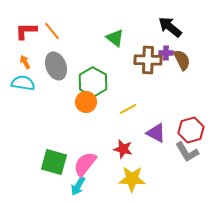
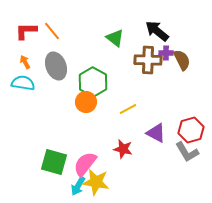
black arrow: moved 13 px left, 4 px down
yellow star: moved 36 px left, 3 px down; rotated 8 degrees clockwise
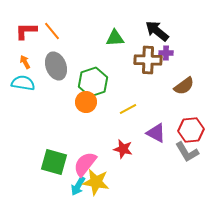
green triangle: rotated 42 degrees counterclockwise
brown semicircle: moved 2 px right, 26 px down; rotated 80 degrees clockwise
green hexagon: rotated 12 degrees clockwise
red hexagon: rotated 10 degrees clockwise
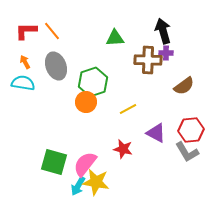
black arrow: moved 6 px right; rotated 35 degrees clockwise
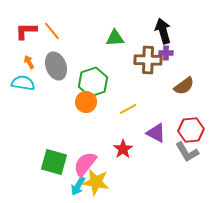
orange arrow: moved 4 px right
red star: rotated 24 degrees clockwise
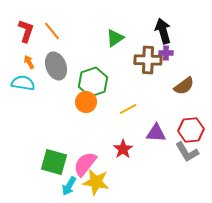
red L-shape: rotated 110 degrees clockwise
green triangle: rotated 30 degrees counterclockwise
purple triangle: rotated 25 degrees counterclockwise
cyan arrow: moved 9 px left
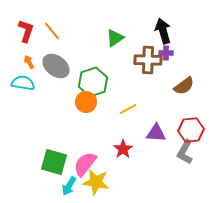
gray ellipse: rotated 32 degrees counterclockwise
gray L-shape: moved 2 px left; rotated 60 degrees clockwise
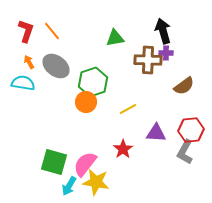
green triangle: rotated 24 degrees clockwise
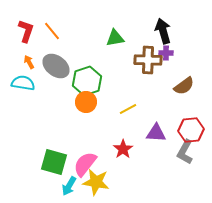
green hexagon: moved 6 px left, 1 px up
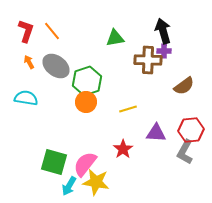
purple cross: moved 2 px left, 2 px up
cyan semicircle: moved 3 px right, 15 px down
yellow line: rotated 12 degrees clockwise
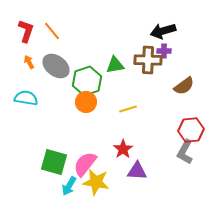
black arrow: rotated 90 degrees counterclockwise
green triangle: moved 27 px down
purple triangle: moved 19 px left, 38 px down
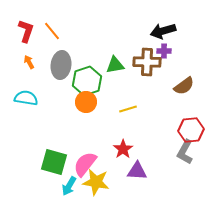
brown cross: moved 1 px left, 2 px down
gray ellipse: moved 5 px right, 1 px up; rotated 60 degrees clockwise
